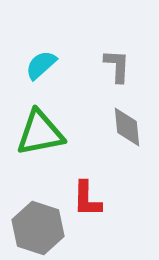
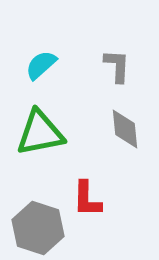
gray diamond: moved 2 px left, 2 px down
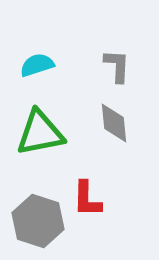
cyan semicircle: moved 4 px left; rotated 24 degrees clockwise
gray diamond: moved 11 px left, 6 px up
gray hexagon: moved 7 px up
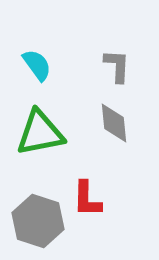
cyan semicircle: rotated 72 degrees clockwise
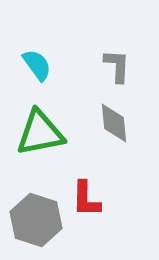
red L-shape: moved 1 px left
gray hexagon: moved 2 px left, 1 px up
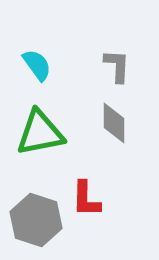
gray diamond: rotated 6 degrees clockwise
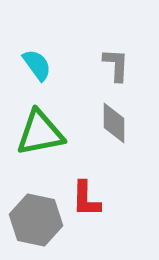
gray L-shape: moved 1 px left, 1 px up
gray hexagon: rotated 6 degrees counterclockwise
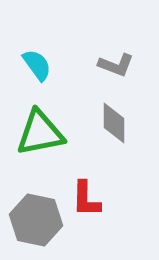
gray L-shape: rotated 108 degrees clockwise
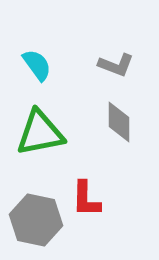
gray diamond: moved 5 px right, 1 px up
